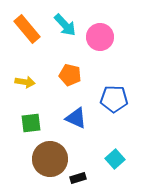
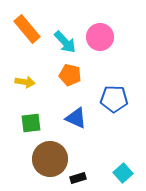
cyan arrow: moved 17 px down
cyan square: moved 8 px right, 14 px down
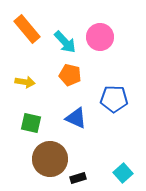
green square: rotated 20 degrees clockwise
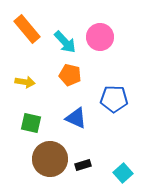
black rectangle: moved 5 px right, 13 px up
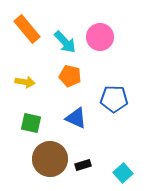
orange pentagon: moved 1 px down
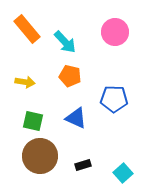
pink circle: moved 15 px right, 5 px up
green square: moved 2 px right, 2 px up
brown circle: moved 10 px left, 3 px up
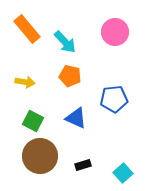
blue pentagon: rotated 8 degrees counterclockwise
green square: rotated 15 degrees clockwise
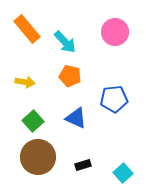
green square: rotated 20 degrees clockwise
brown circle: moved 2 px left, 1 px down
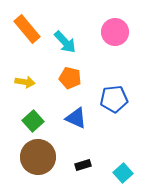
orange pentagon: moved 2 px down
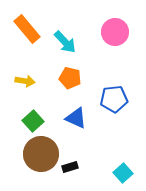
yellow arrow: moved 1 px up
brown circle: moved 3 px right, 3 px up
black rectangle: moved 13 px left, 2 px down
